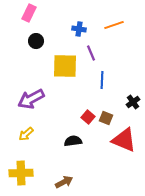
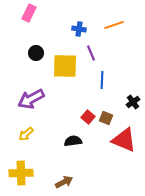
black circle: moved 12 px down
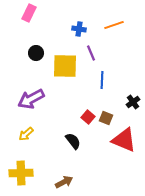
black semicircle: rotated 60 degrees clockwise
